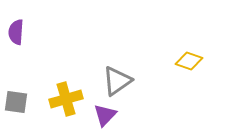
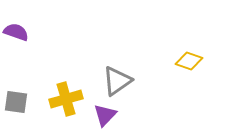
purple semicircle: rotated 105 degrees clockwise
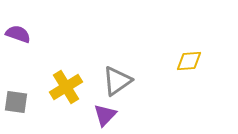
purple semicircle: moved 2 px right, 2 px down
yellow diamond: rotated 24 degrees counterclockwise
yellow cross: moved 12 px up; rotated 16 degrees counterclockwise
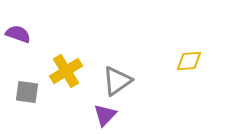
yellow cross: moved 16 px up
gray square: moved 11 px right, 10 px up
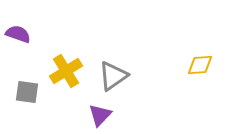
yellow diamond: moved 11 px right, 4 px down
gray triangle: moved 4 px left, 5 px up
purple triangle: moved 5 px left
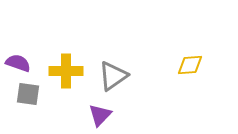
purple semicircle: moved 29 px down
yellow diamond: moved 10 px left
yellow cross: rotated 32 degrees clockwise
gray square: moved 1 px right, 2 px down
